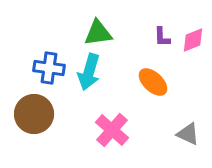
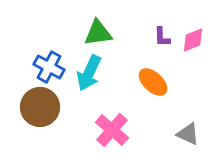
blue cross: moved 1 px up; rotated 20 degrees clockwise
cyan arrow: moved 1 px down; rotated 9 degrees clockwise
brown circle: moved 6 px right, 7 px up
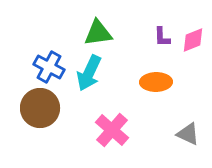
orange ellipse: moved 3 px right; rotated 44 degrees counterclockwise
brown circle: moved 1 px down
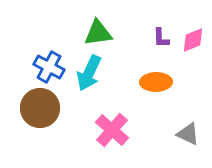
purple L-shape: moved 1 px left, 1 px down
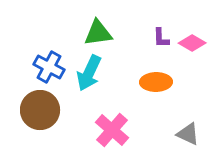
pink diamond: moved 1 px left, 3 px down; rotated 52 degrees clockwise
brown circle: moved 2 px down
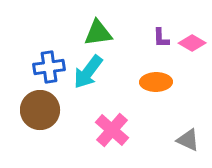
blue cross: rotated 36 degrees counterclockwise
cyan arrow: moved 1 px left, 1 px up; rotated 12 degrees clockwise
gray triangle: moved 6 px down
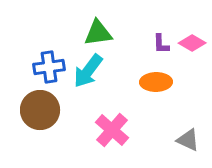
purple L-shape: moved 6 px down
cyan arrow: moved 1 px up
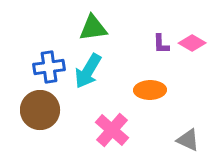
green triangle: moved 5 px left, 5 px up
cyan arrow: rotated 6 degrees counterclockwise
orange ellipse: moved 6 px left, 8 px down
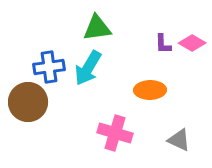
green triangle: moved 4 px right
purple L-shape: moved 2 px right
cyan arrow: moved 3 px up
brown circle: moved 12 px left, 8 px up
pink cross: moved 3 px right, 3 px down; rotated 24 degrees counterclockwise
gray triangle: moved 9 px left
